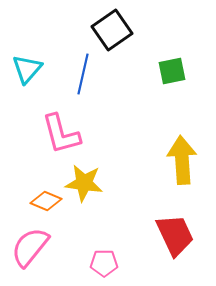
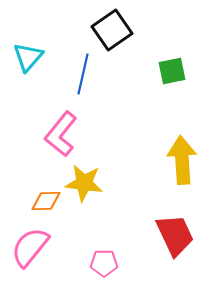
cyan triangle: moved 1 px right, 12 px up
pink L-shape: rotated 54 degrees clockwise
orange diamond: rotated 24 degrees counterclockwise
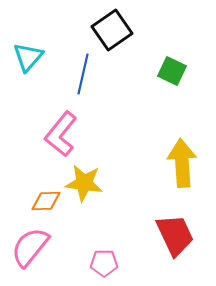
green square: rotated 36 degrees clockwise
yellow arrow: moved 3 px down
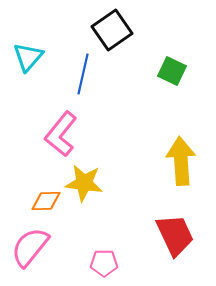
yellow arrow: moved 1 px left, 2 px up
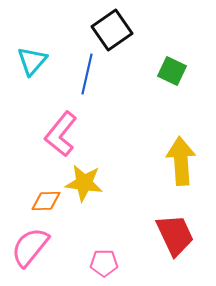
cyan triangle: moved 4 px right, 4 px down
blue line: moved 4 px right
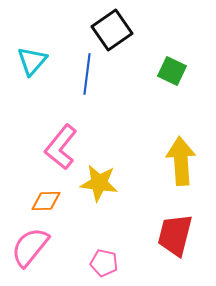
blue line: rotated 6 degrees counterclockwise
pink L-shape: moved 13 px down
yellow star: moved 15 px right
red trapezoid: rotated 141 degrees counterclockwise
pink pentagon: rotated 12 degrees clockwise
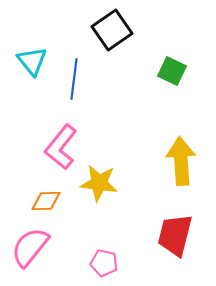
cyan triangle: rotated 20 degrees counterclockwise
blue line: moved 13 px left, 5 px down
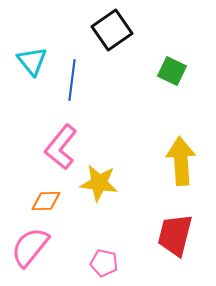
blue line: moved 2 px left, 1 px down
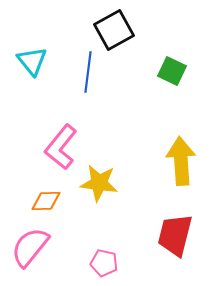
black square: moved 2 px right; rotated 6 degrees clockwise
blue line: moved 16 px right, 8 px up
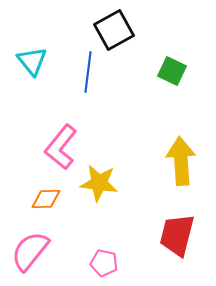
orange diamond: moved 2 px up
red trapezoid: moved 2 px right
pink semicircle: moved 4 px down
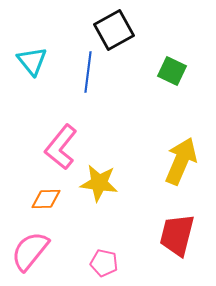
yellow arrow: rotated 27 degrees clockwise
